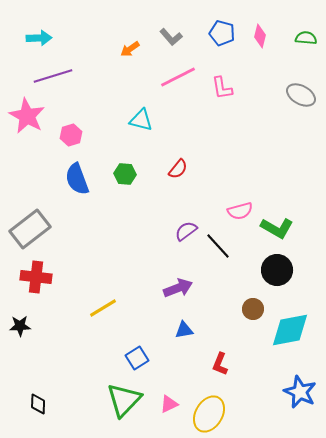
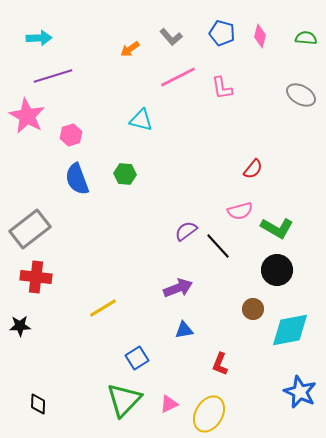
red semicircle: moved 75 px right
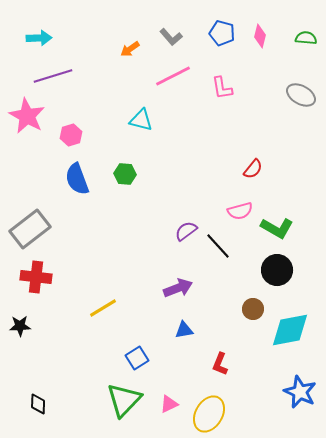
pink line: moved 5 px left, 1 px up
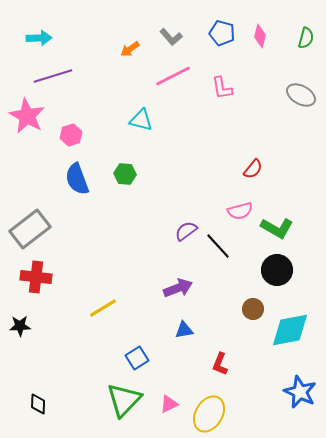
green semicircle: rotated 100 degrees clockwise
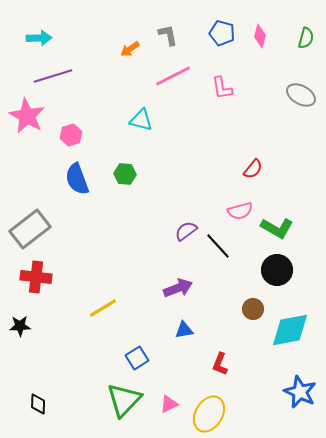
gray L-shape: moved 3 px left, 2 px up; rotated 150 degrees counterclockwise
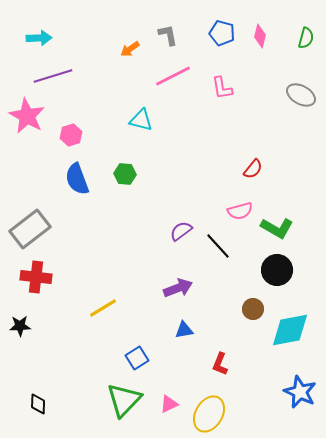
purple semicircle: moved 5 px left
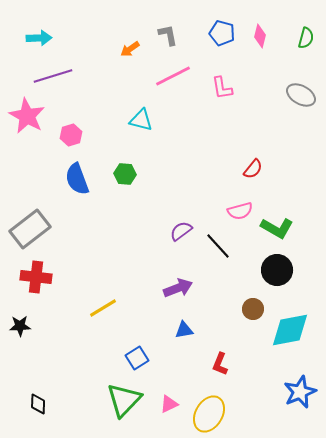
blue star: rotated 24 degrees clockwise
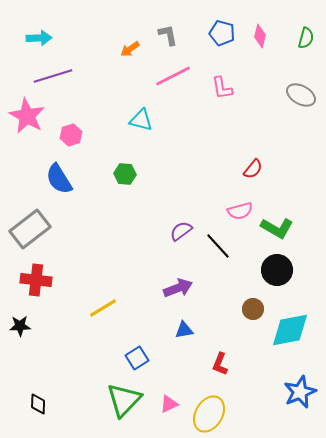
blue semicircle: moved 18 px left; rotated 12 degrees counterclockwise
red cross: moved 3 px down
